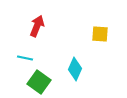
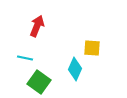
yellow square: moved 8 px left, 14 px down
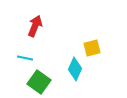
red arrow: moved 2 px left
yellow square: rotated 18 degrees counterclockwise
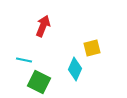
red arrow: moved 8 px right
cyan line: moved 1 px left, 2 px down
green square: rotated 10 degrees counterclockwise
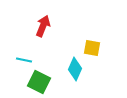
yellow square: rotated 24 degrees clockwise
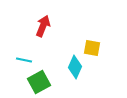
cyan diamond: moved 2 px up
green square: rotated 35 degrees clockwise
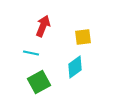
yellow square: moved 9 px left, 11 px up; rotated 18 degrees counterclockwise
cyan line: moved 7 px right, 7 px up
cyan diamond: rotated 30 degrees clockwise
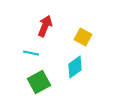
red arrow: moved 2 px right
yellow square: rotated 36 degrees clockwise
